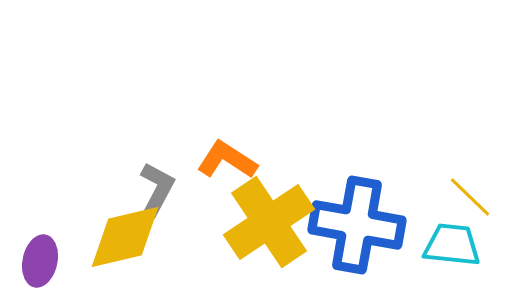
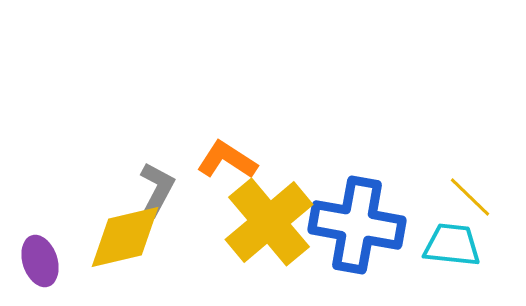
yellow cross: rotated 6 degrees counterclockwise
purple ellipse: rotated 30 degrees counterclockwise
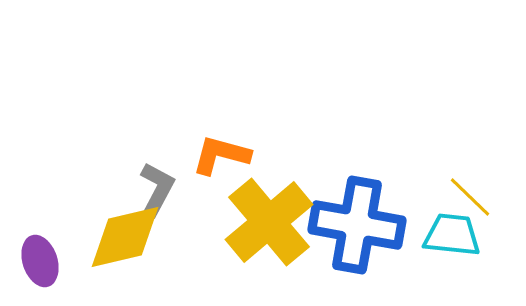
orange L-shape: moved 6 px left, 5 px up; rotated 18 degrees counterclockwise
cyan trapezoid: moved 10 px up
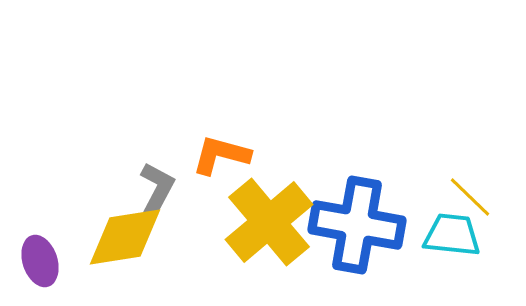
yellow diamond: rotated 4 degrees clockwise
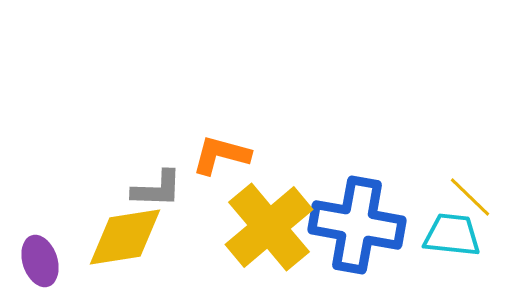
gray L-shape: rotated 64 degrees clockwise
yellow cross: moved 5 px down
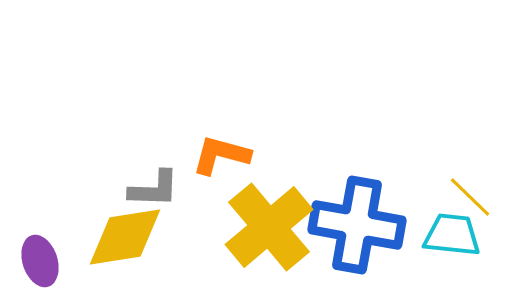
gray L-shape: moved 3 px left
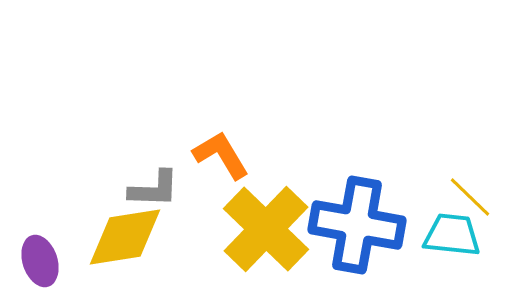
orange L-shape: rotated 44 degrees clockwise
yellow cross: moved 3 px left, 2 px down; rotated 6 degrees counterclockwise
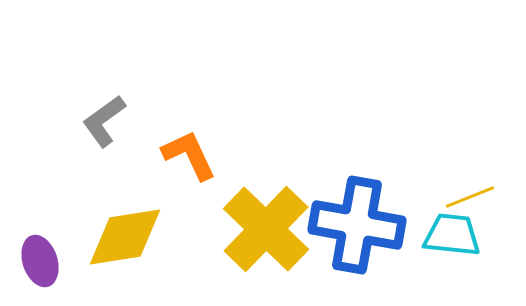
orange L-shape: moved 32 px left; rotated 6 degrees clockwise
gray L-shape: moved 50 px left, 68 px up; rotated 142 degrees clockwise
yellow line: rotated 66 degrees counterclockwise
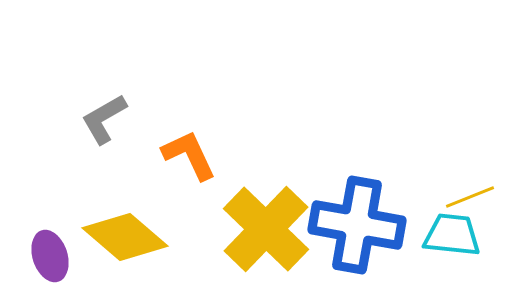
gray L-shape: moved 2 px up; rotated 6 degrees clockwise
yellow diamond: rotated 50 degrees clockwise
purple ellipse: moved 10 px right, 5 px up
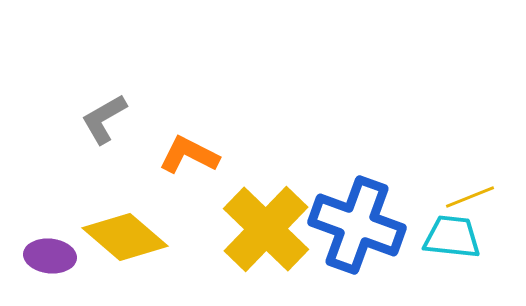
orange L-shape: rotated 38 degrees counterclockwise
blue cross: rotated 10 degrees clockwise
cyan trapezoid: moved 2 px down
purple ellipse: rotated 66 degrees counterclockwise
